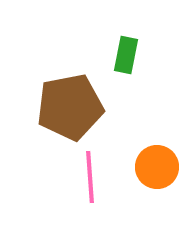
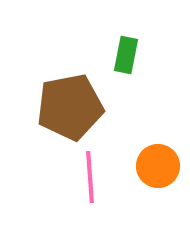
orange circle: moved 1 px right, 1 px up
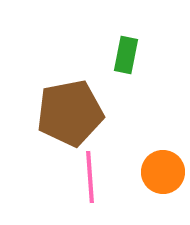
brown pentagon: moved 6 px down
orange circle: moved 5 px right, 6 px down
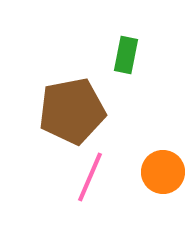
brown pentagon: moved 2 px right, 2 px up
pink line: rotated 27 degrees clockwise
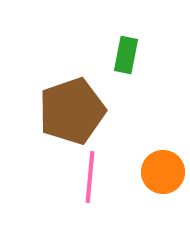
brown pentagon: rotated 8 degrees counterclockwise
pink line: rotated 18 degrees counterclockwise
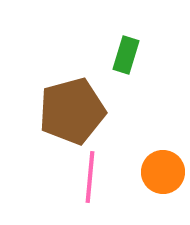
green rectangle: rotated 6 degrees clockwise
brown pentagon: rotated 4 degrees clockwise
